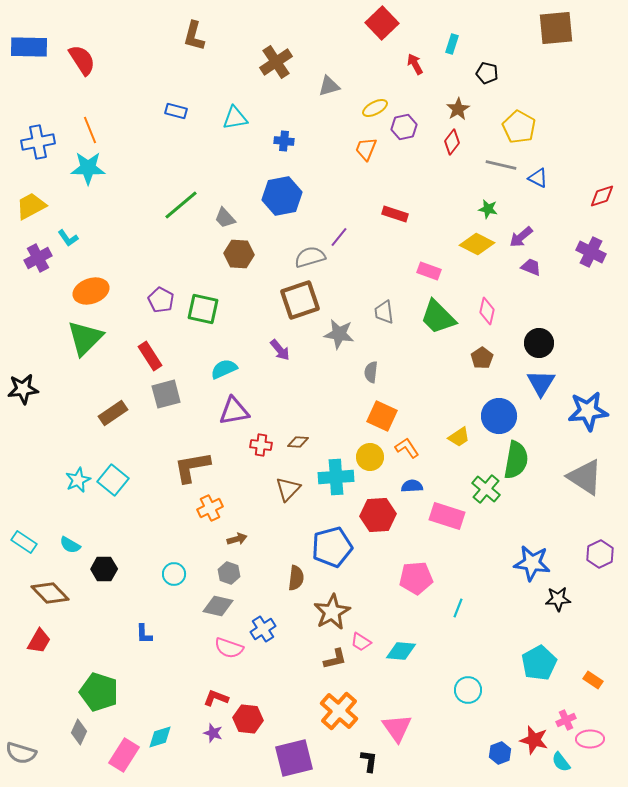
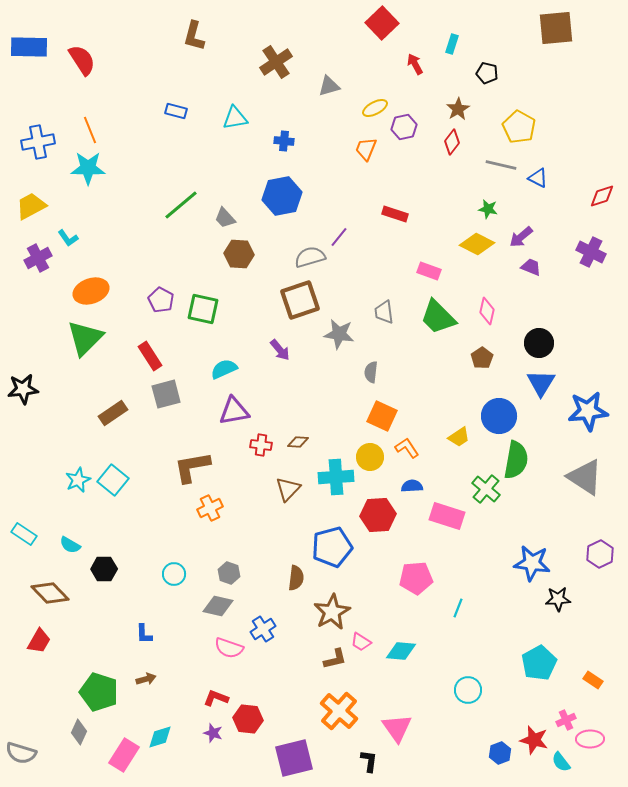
brown arrow at (237, 539): moved 91 px left, 140 px down
cyan rectangle at (24, 542): moved 8 px up
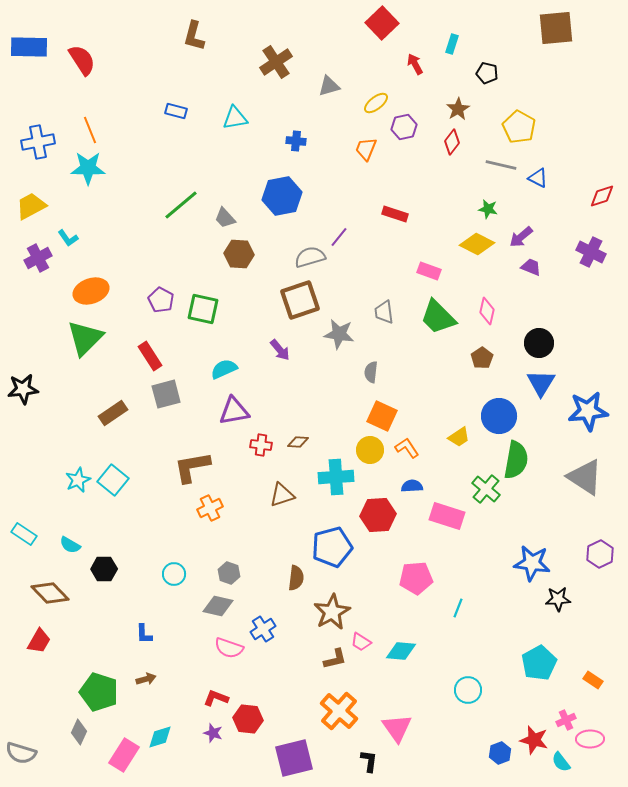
yellow ellipse at (375, 108): moved 1 px right, 5 px up; rotated 10 degrees counterclockwise
blue cross at (284, 141): moved 12 px right
yellow circle at (370, 457): moved 7 px up
brown triangle at (288, 489): moved 6 px left, 6 px down; rotated 28 degrees clockwise
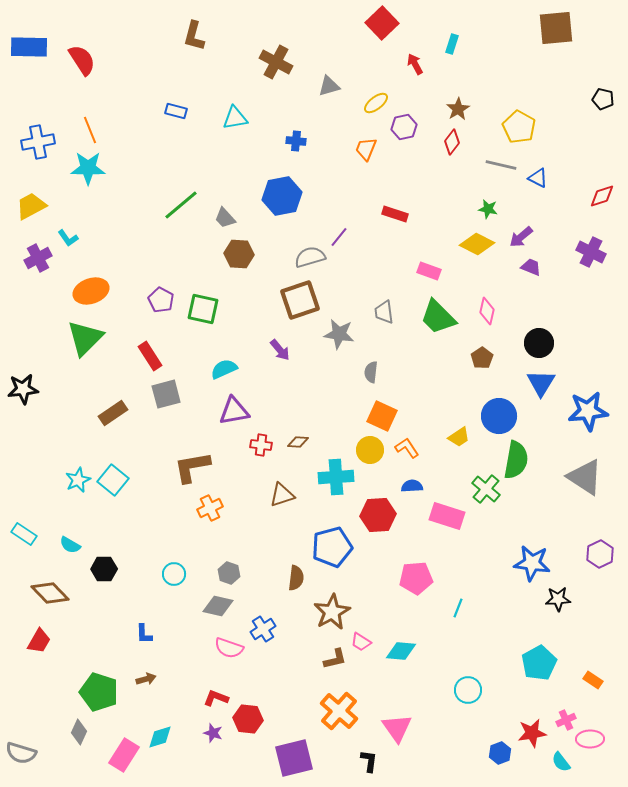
brown cross at (276, 62): rotated 28 degrees counterclockwise
black pentagon at (487, 73): moved 116 px right, 26 px down
red star at (534, 740): moved 2 px left, 7 px up; rotated 24 degrees counterclockwise
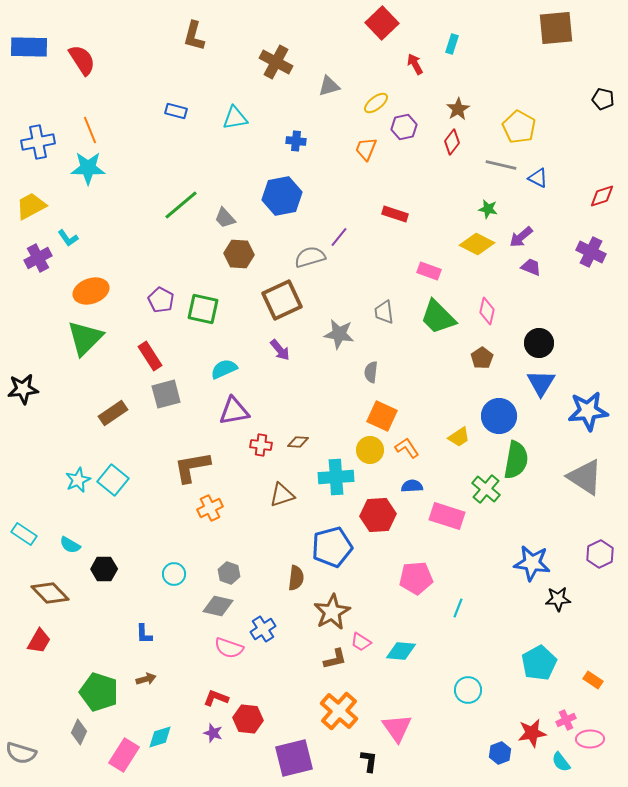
brown square at (300, 300): moved 18 px left; rotated 6 degrees counterclockwise
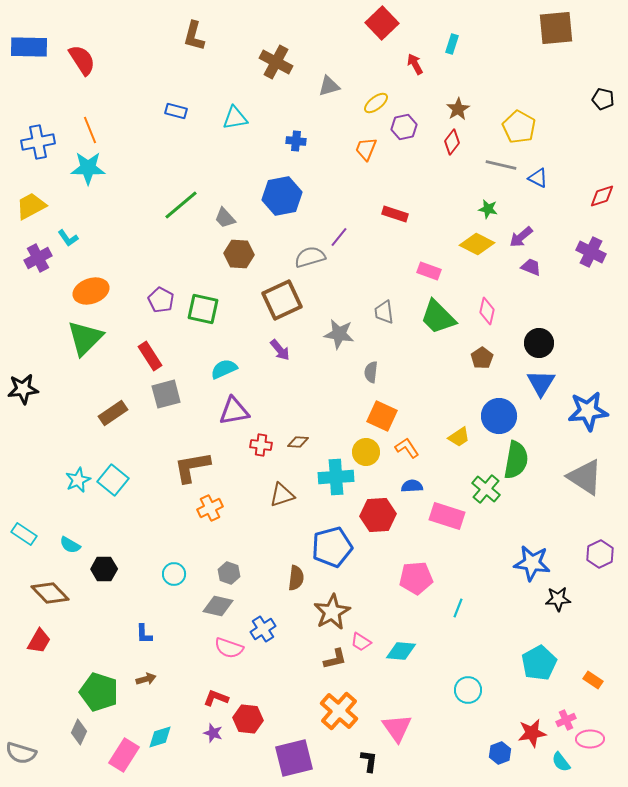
yellow circle at (370, 450): moved 4 px left, 2 px down
